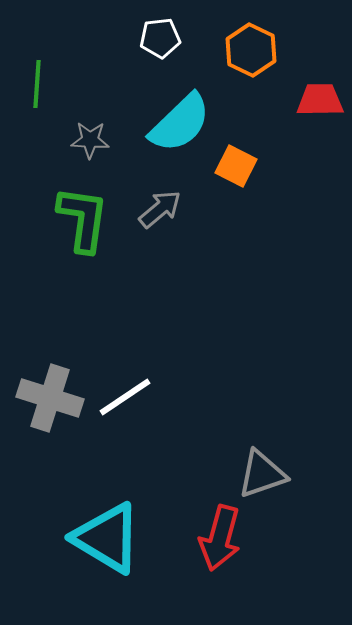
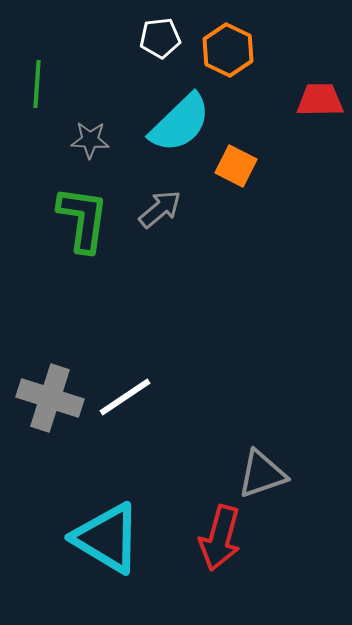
orange hexagon: moved 23 px left
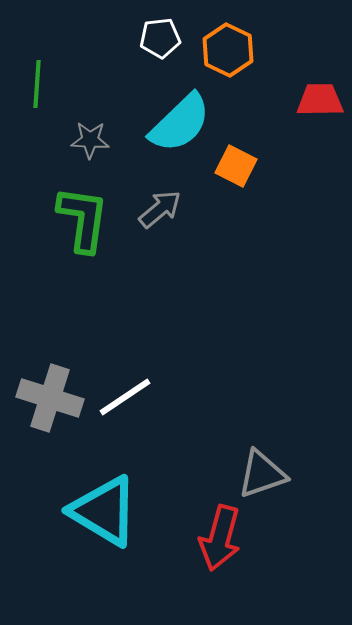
cyan triangle: moved 3 px left, 27 px up
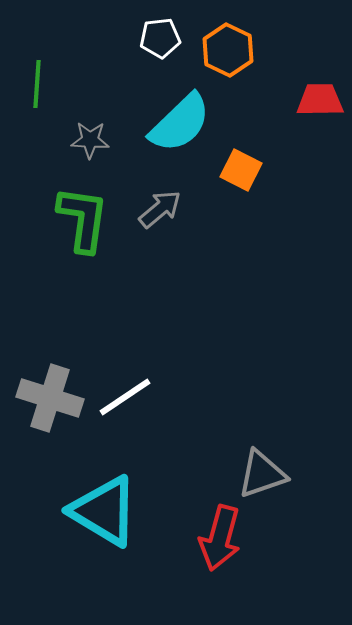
orange square: moved 5 px right, 4 px down
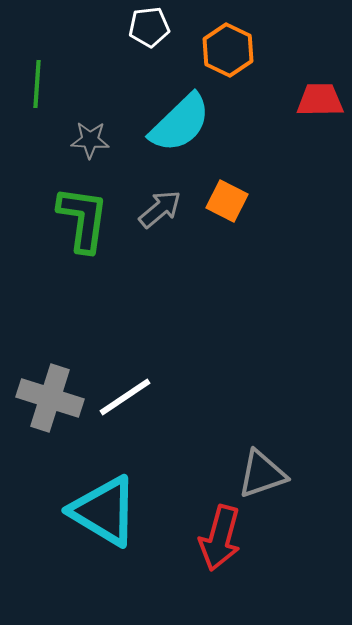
white pentagon: moved 11 px left, 11 px up
orange square: moved 14 px left, 31 px down
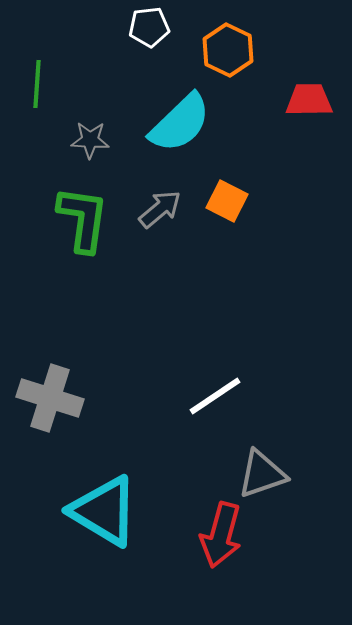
red trapezoid: moved 11 px left
white line: moved 90 px right, 1 px up
red arrow: moved 1 px right, 3 px up
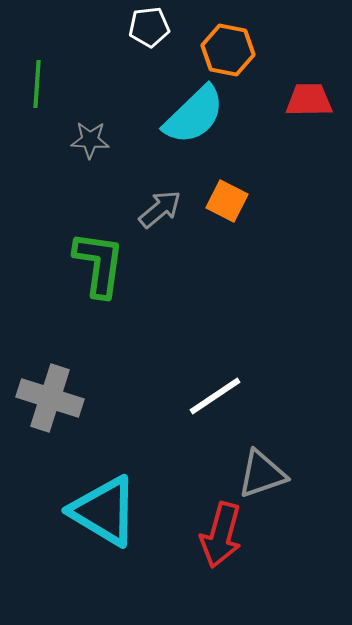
orange hexagon: rotated 15 degrees counterclockwise
cyan semicircle: moved 14 px right, 8 px up
green L-shape: moved 16 px right, 45 px down
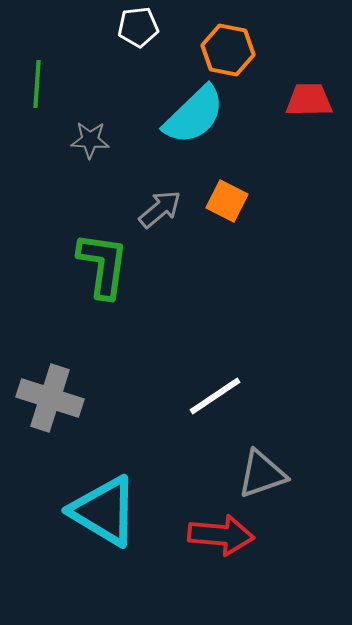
white pentagon: moved 11 px left
green L-shape: moved 4 px right, 1 px down
red arrow: rotated 100 degrees counterclockwise
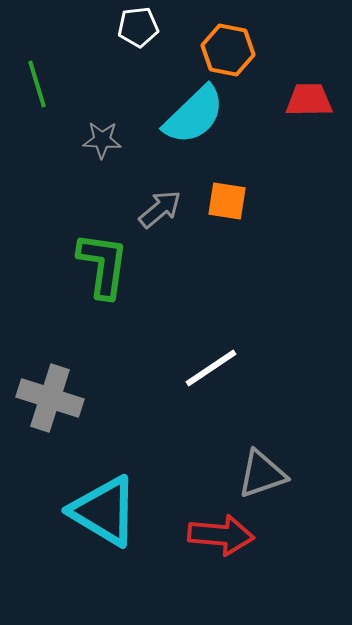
green line: rotated 21 degrees counterclockwise
gray star: moved 12 px right
orange square: rotated 18 degrees counterclockwise
white line: moved 4 px left, 28 px up
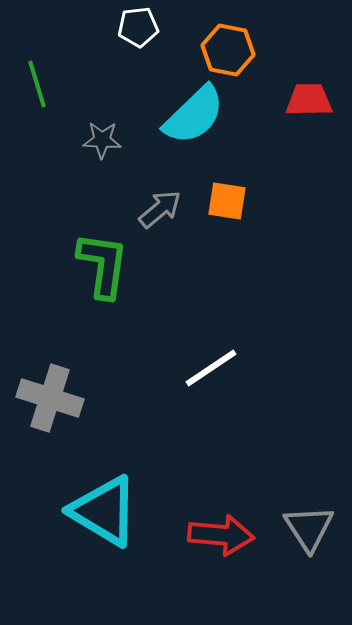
gray triangle: moved 47 px right, 54 px down; rotated 44 degrees counterclockwise
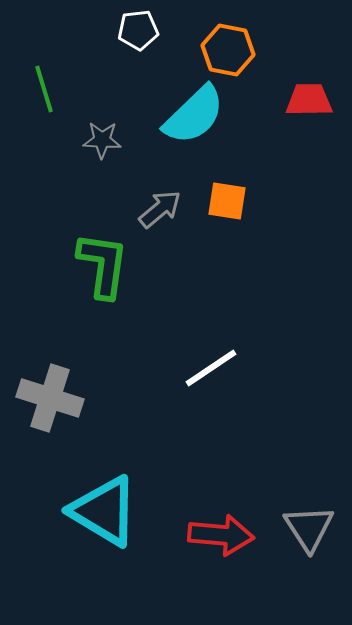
white pentagon: moved 3 px down
green line: moved 7 px right, 5 px down
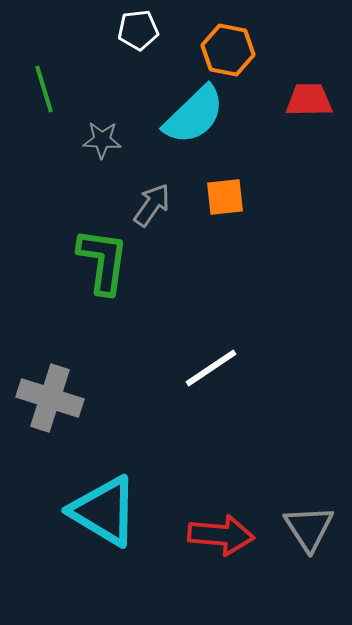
orange square: moved 2 px left, 4 px up; rotated 15 degrees counterclockwise
gray arrow: moved 8 px left, 4 px up; rotated 15 degrees counterclockwise
green L-shape: moved 4 px up
